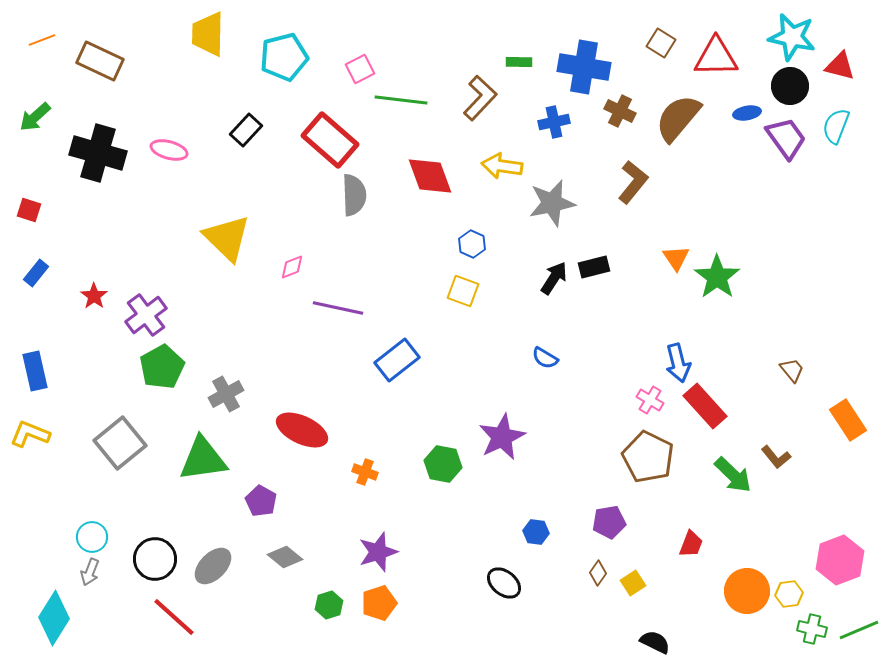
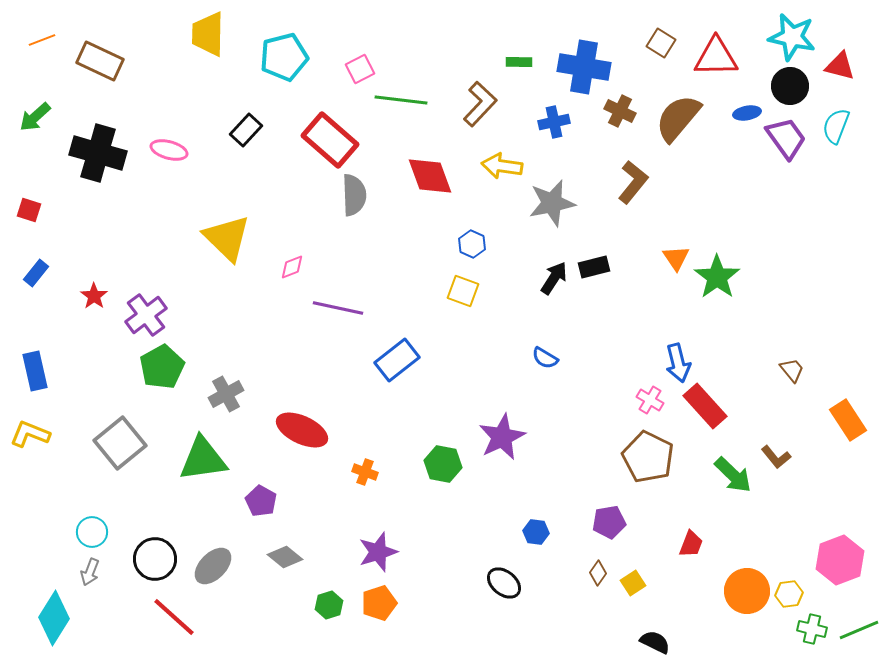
brown L-shape at (480, 98): moved 6 px down
cyan circle at (92, 537): moved 5 px up
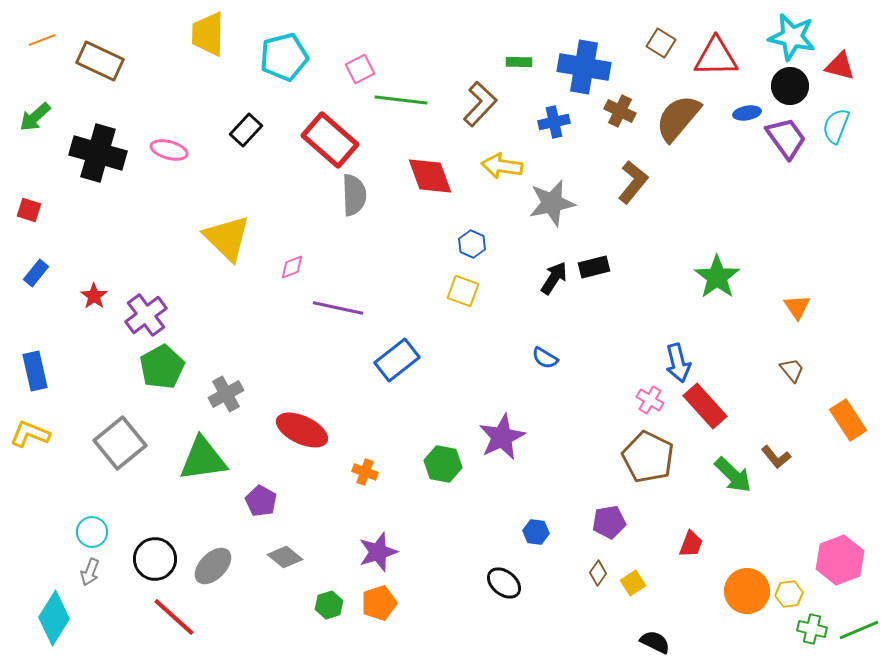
orange triangle at (676, 258): moved 121 px right, 49 px down
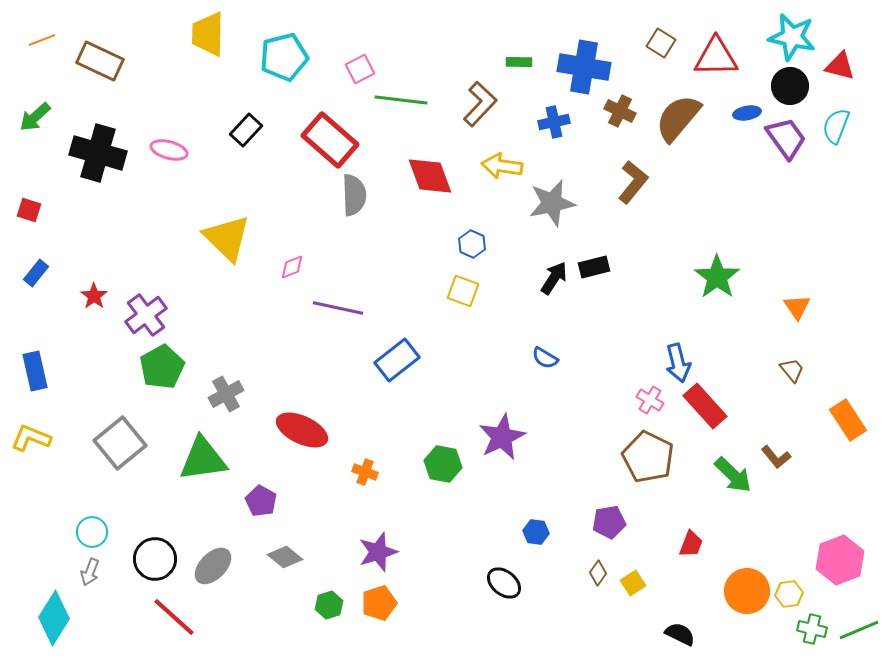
yellow L-shape at (30, 434): moved 1 px right, 4 px down
black semicircle at (655, 642): moved 25 px right, 8 px up
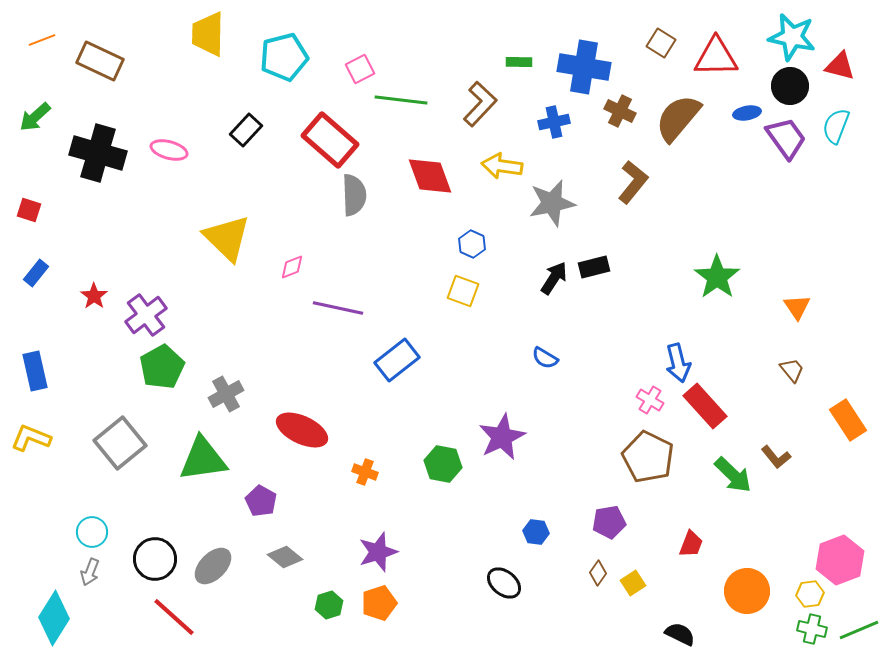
yellow hexagon at (789, 594): moved 21 px right
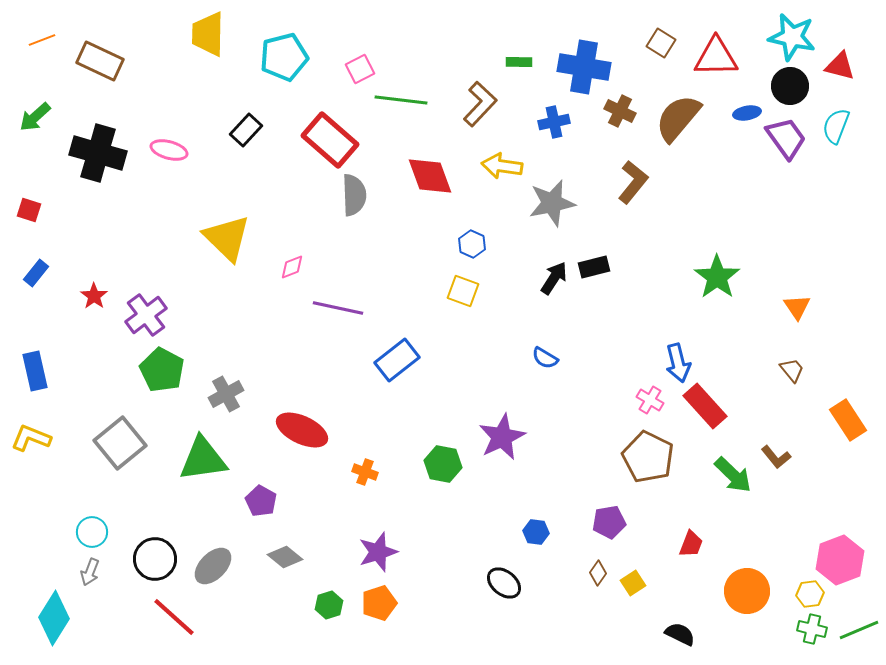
green pentagon at (162, 367): moved 3 px down; rotated 15 degrees counterclockwise
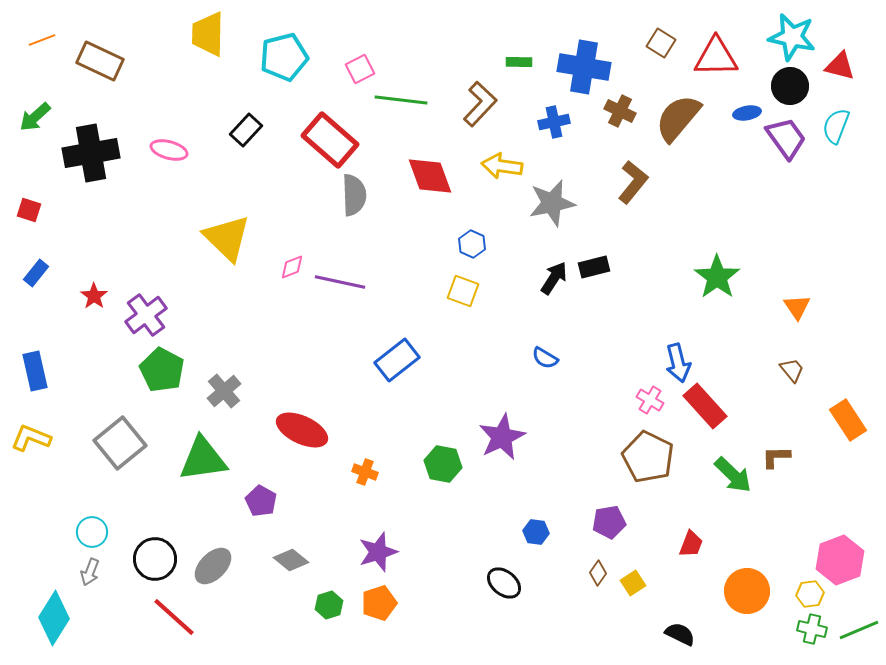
black cross at (98, 153): moved 7 px left; rotated 26 degrees counterclockwise
purple line at (338, 308): moved 2 px right, 26 px up
gray cross at (226, 394): moved 2 px left, 3 px up; rotated 12 degrees counterclockwise
brown L-shape at (776, 457): rotated 128 degrees clockwise
gray diamond at (285, 557): moved 6 px right, 3 px down
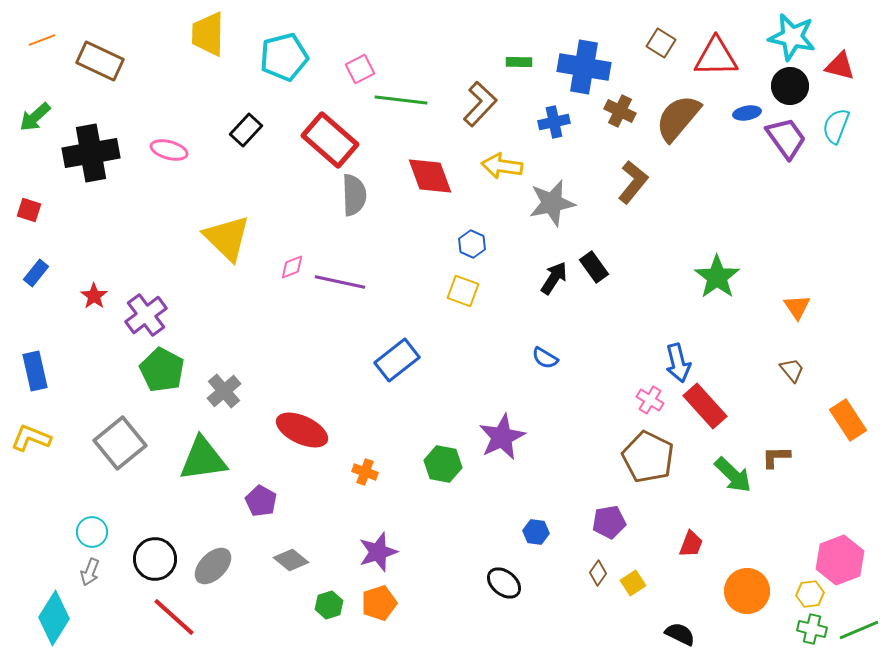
black rectangle at (594, 267): rotated 68 degrees clockwise
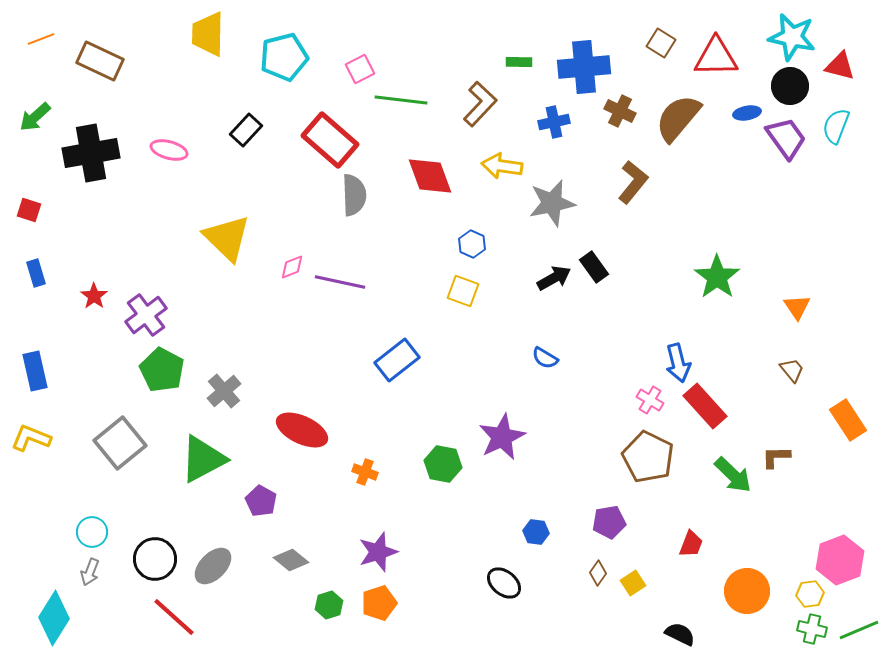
orange line at (42, 40): moved 1 px left, 1 px up
blue cross at (584, 67): rotated 15 degrees counterclockwise
blue rectangle at (36, 273): rotated 56 degrees counterclockwise
black arrow at (554, 278): rotated 28 degrees clockwise
green triangle at (203, 459): rotated 20 degrees counterclockwise
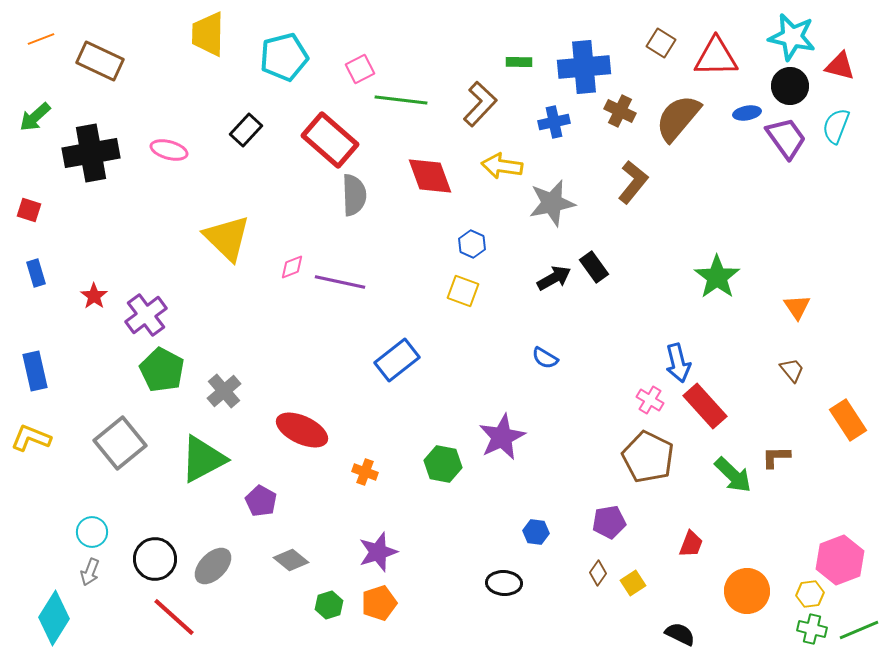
black ellipse at (504, 583): rotated 36 degrees counterclockwise
